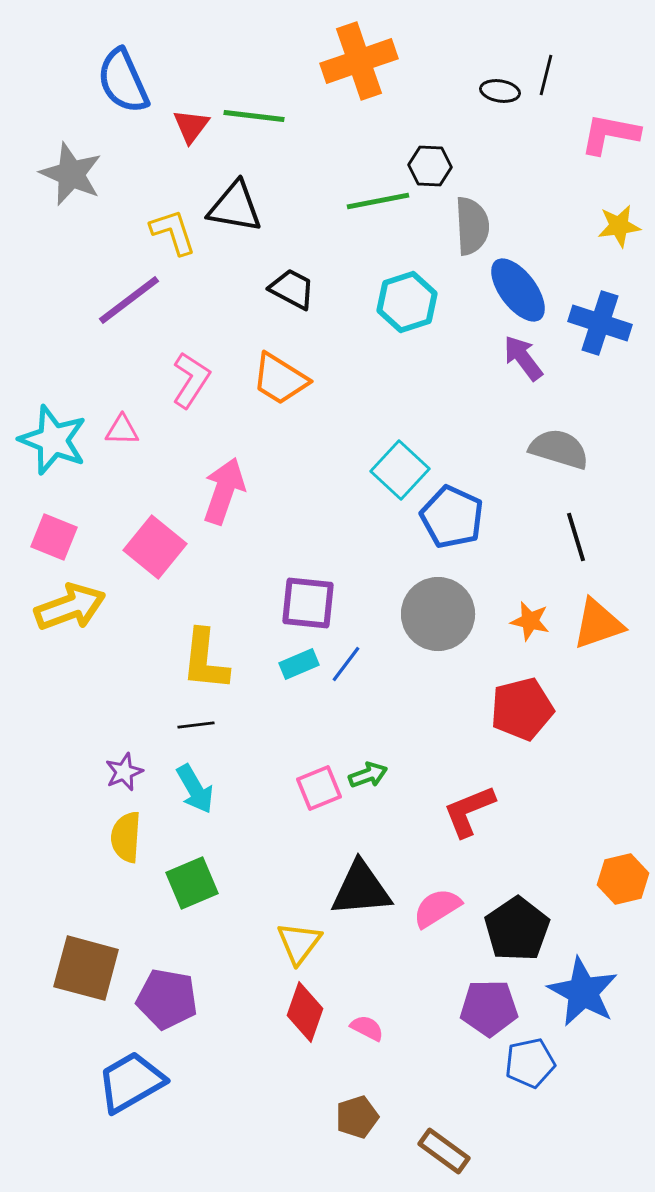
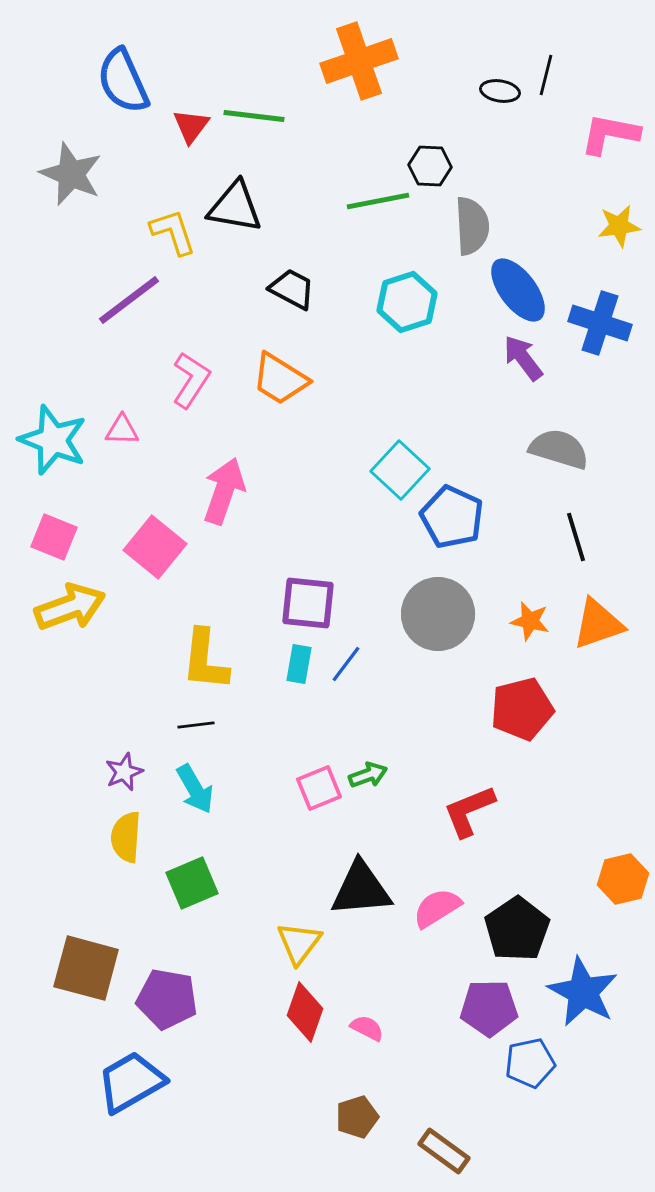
cyan rectangle at (299, 664): rotated 57 degrees counterclockwise
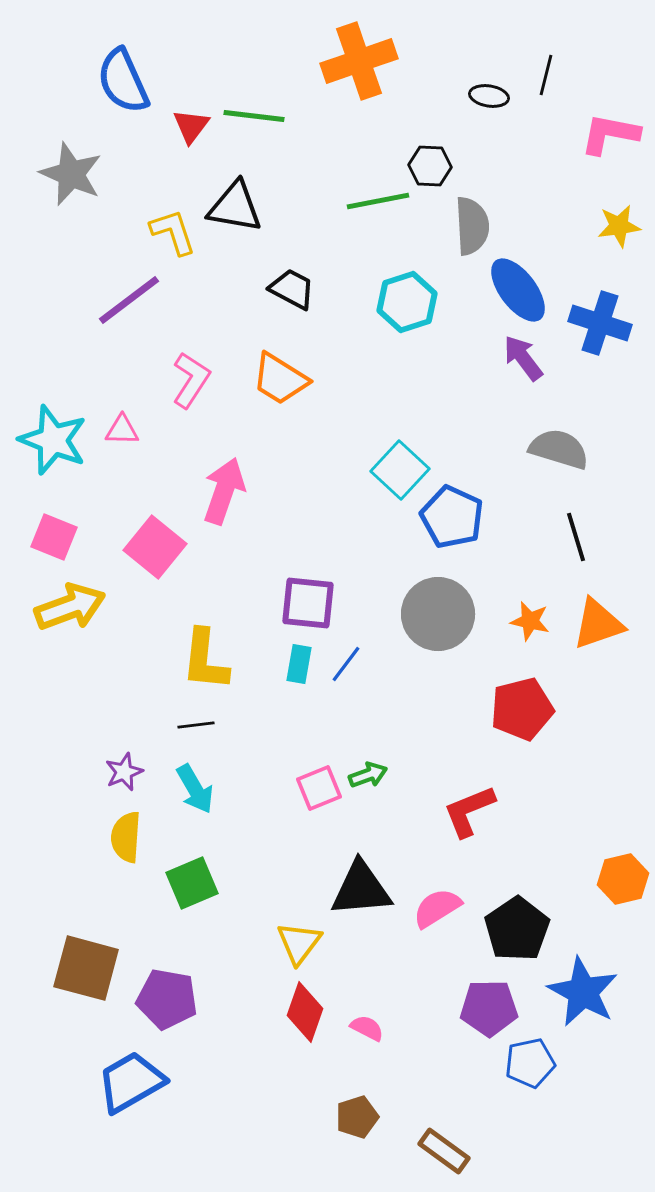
black ellipse at (500, 91): moved 11 px left, 5 px down
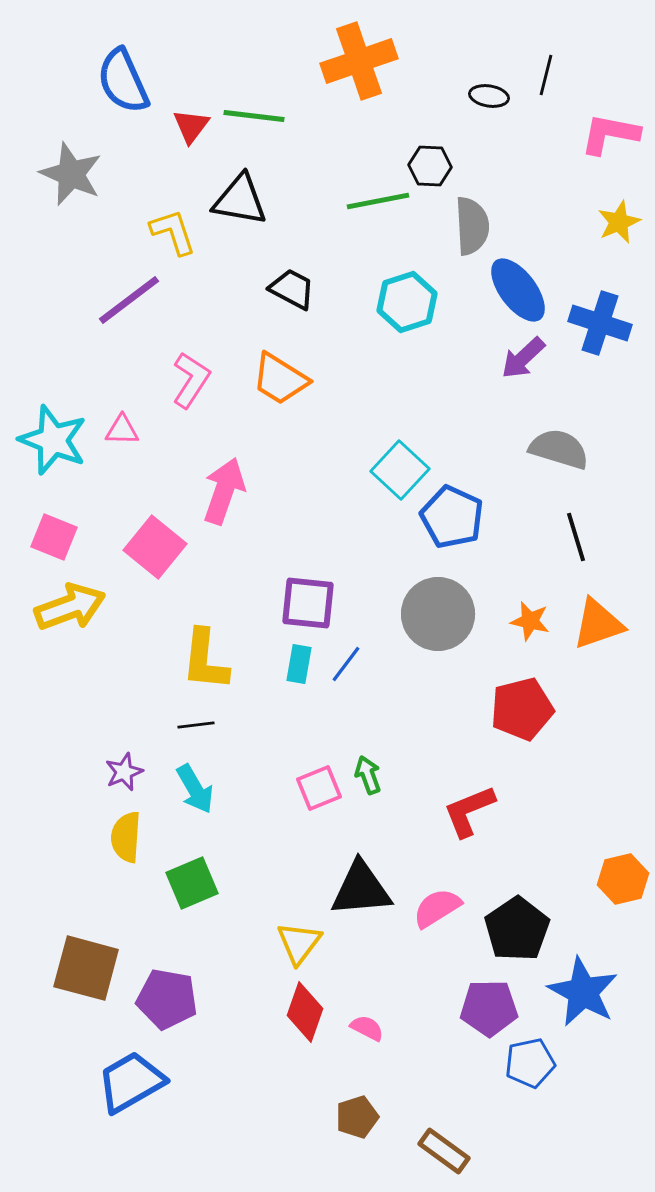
black triangle at (235, 207): moved 5 px right, 7 px up
yellow star at (619, 226): moved 4 px up; rotated 15 degrees counterclockwise
purple arrow at (523, 358): rotated 96 degrees counterclockwise
green arrow at (368, 775): rotated 90 degrees counterclockwise
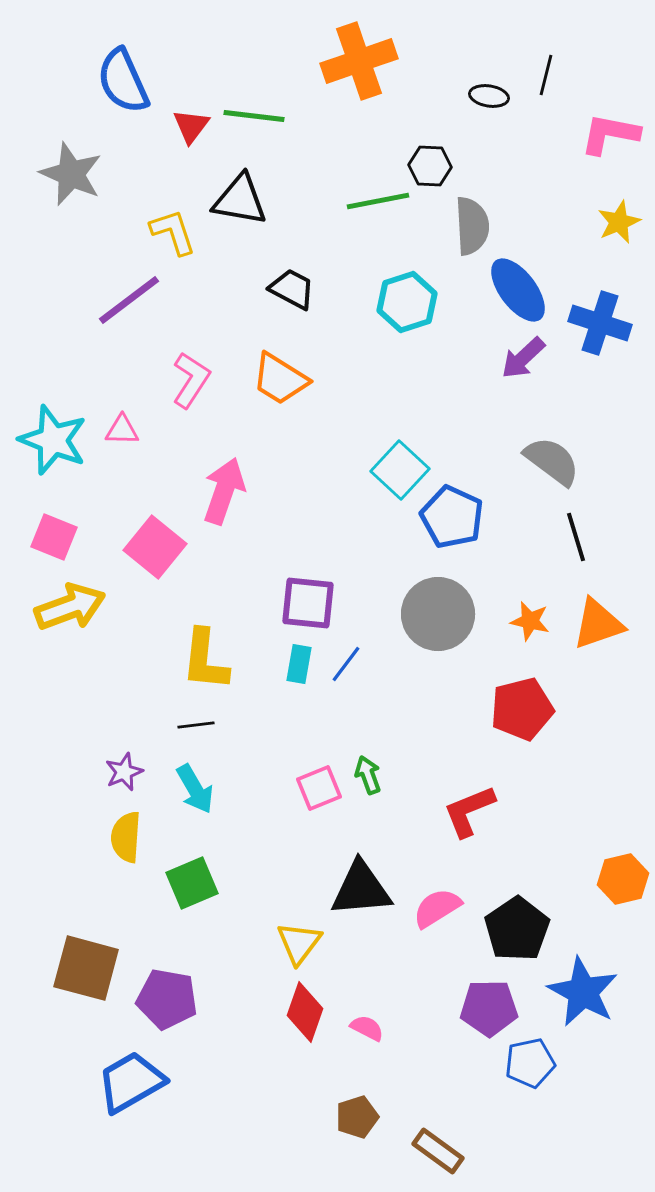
gray semicircle at (559, 449): moved 7 px left, 12 px down; rotated 20 degrees clockwise
brown rectangle at (444, 1151): moved 6 px left
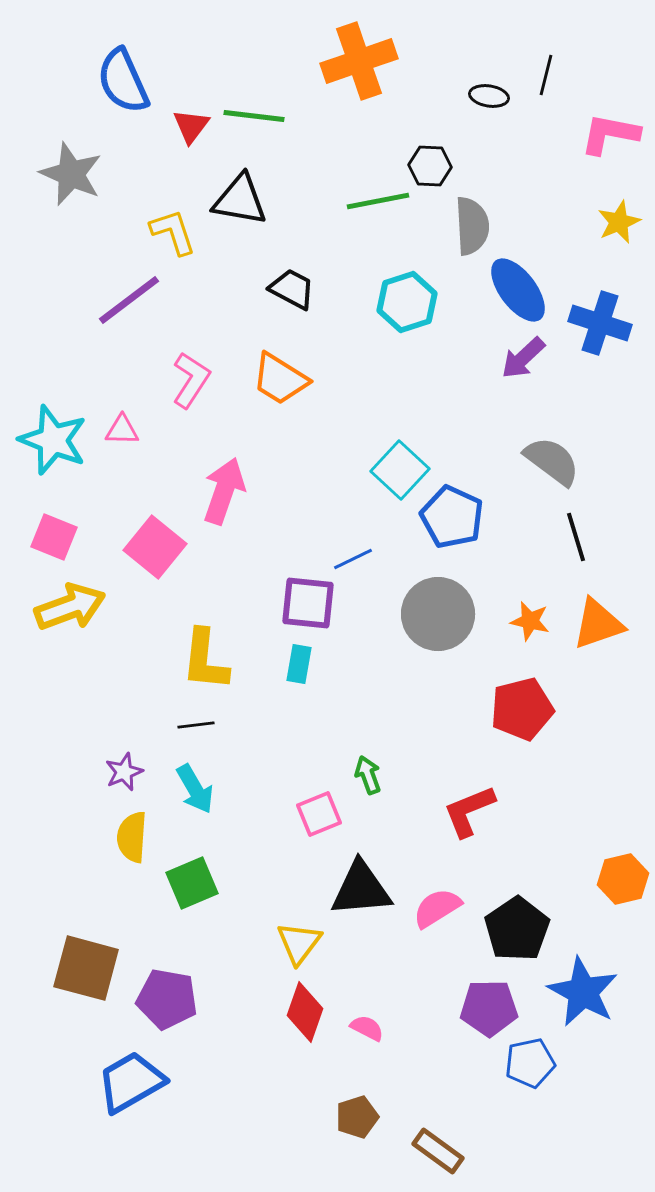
blue line at (346, 664): moved 7 px right, 105 px up; rotated 27 degrees clockwise
pink square at (319, 788): moved 26 px down
yellow semicircle at (126, 837): moved 6 px right
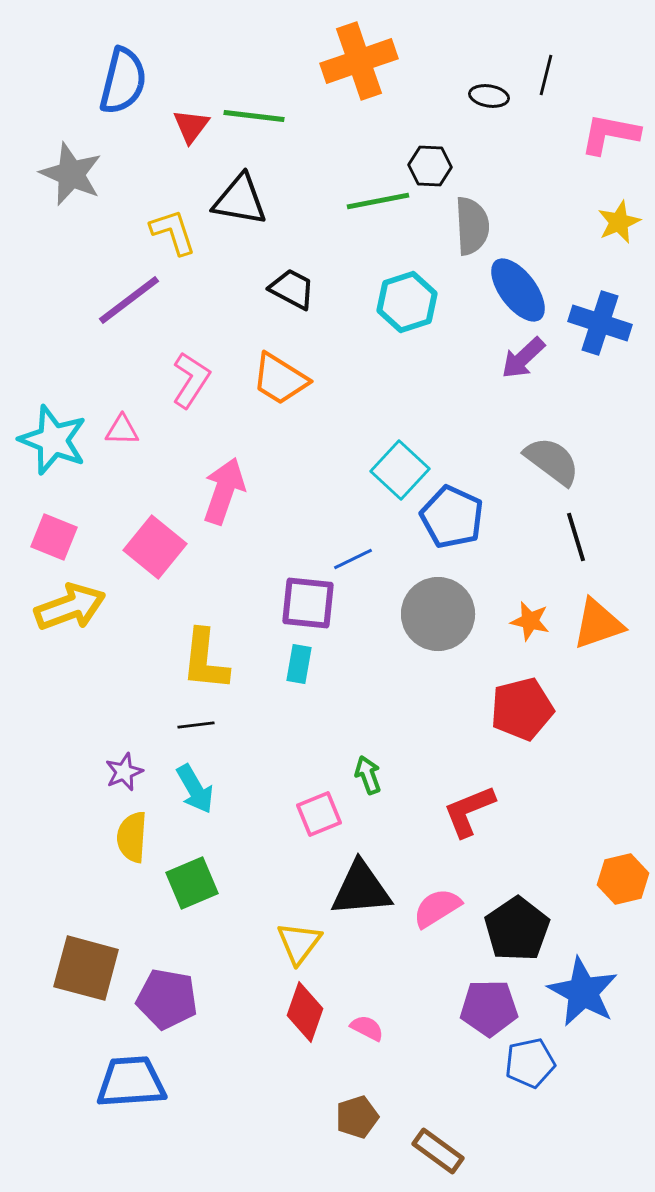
blue semicircle at (123, 81): rotated 142 degrees counterclockwise
blue trapezoid at (131, 1082): rotated 26 degrees clockwise
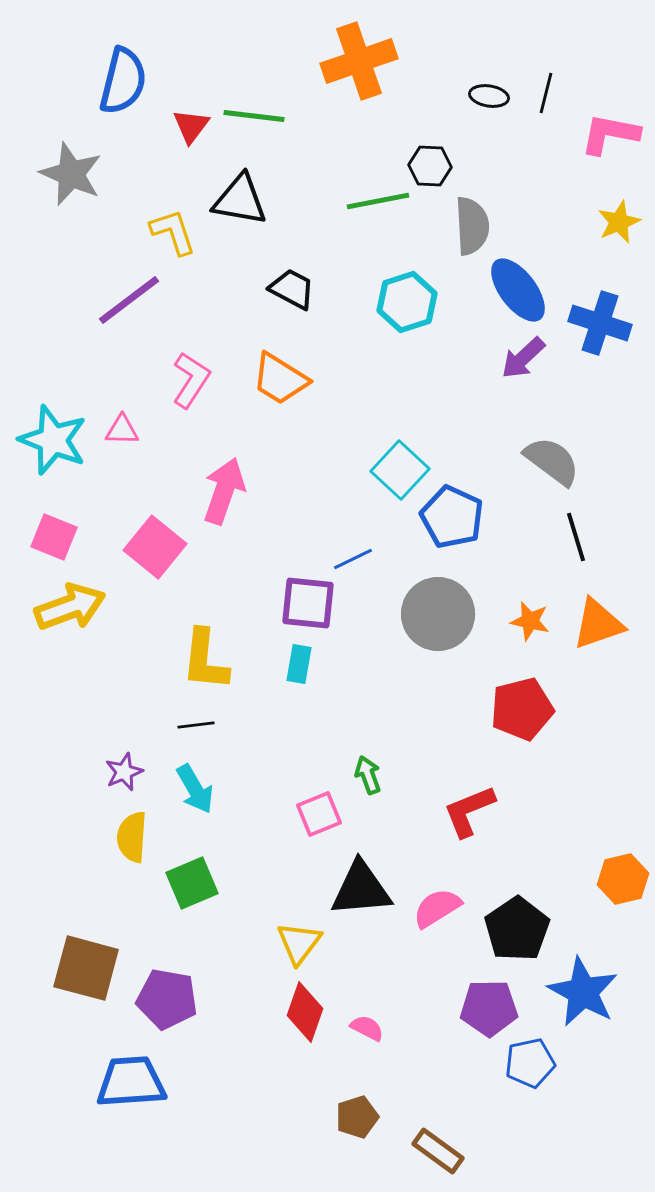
black line at (546, 75): moved 18 px down
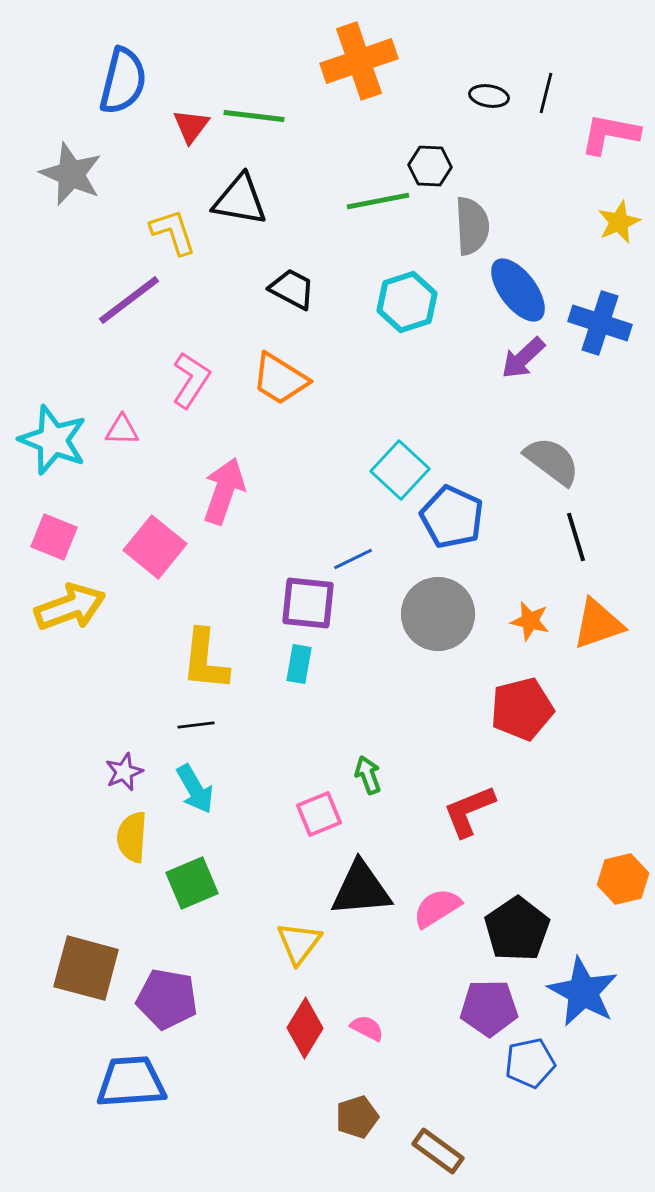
red diamond at (305, 1012): moved 16 px down; rotated 12 degrees clockwise
